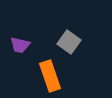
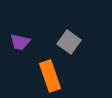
purple trapezoid: moved 3 px up
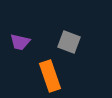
gray square: rotated 15 degrees counterclockwise
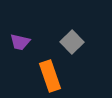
gray square: moved 3 px right; rotated 25 degrees clockwise
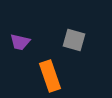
gray square: moved 2 px right, 2 px up; rotated 30 degrees counterclockwise
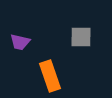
gray square: moved 7 px right, 3 px up; rotated 15 degrees counterclockwise
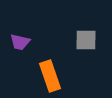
gray square: moved 5 px right, 3 px down
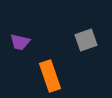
gray square: rotated 20 degrees counterclockwise
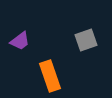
purple trapezoid: moved 1 px up; rotated 50 degrees counterclockwise
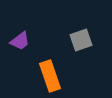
gray square: moved 5 px left
